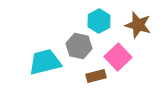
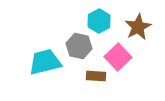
brown star: moved 2 px down; rotated 28 degrees clockwise
brown rectangle: rotated 18 degrees clockwise
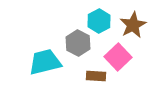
brown star: moved 5 px left, 2 px up
gray hexagon: moved 1 px left, 3 px up; rotated 15 degrees clockwise
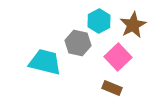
gray hexagon: rotated 15 degrees counterclockwise
cyan trapezoid: rotated 28 degrees clockwise
brown rectangle: moved 16 px right, 12 px down; rotated 18 degrees clockwise
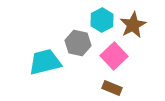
cyan hexagon: moved 3 px right, 1 px up
pink square: moved 4 px left, 1 px up
cyan trapezoid: rotated 28 degrees counterclockwise
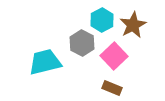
gray hexagon: moved 4 px right; rotated 15 degrees clockwise
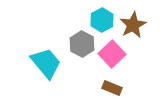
gray hexagon: moved 1 px down
pink square: moved 2 px left, 2 px up
cyan trapezoid: moved 1 px right, 1 px down; rotated 64 degrees clockwise
